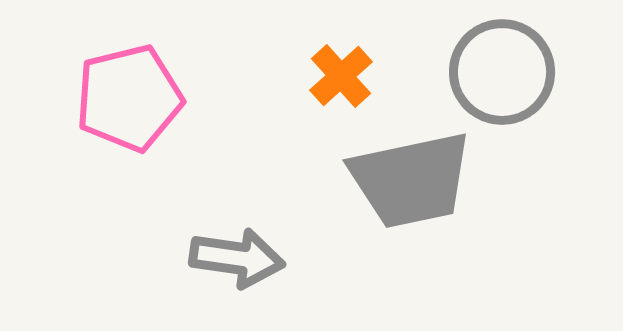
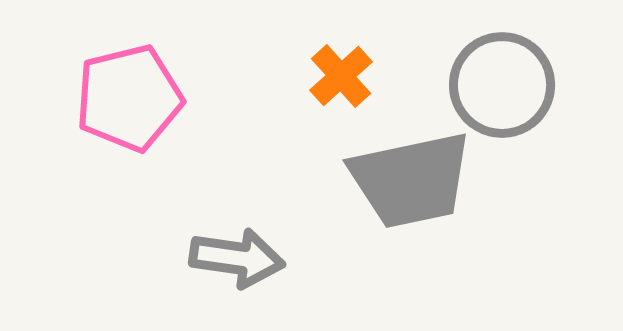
gray circle: moved 13 px down
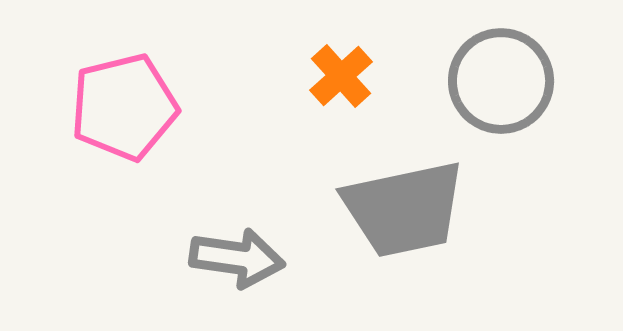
gray circle: moved 1 px left, 4 px up
pink pentagon: moved 5 px left, 9 px down
gray trapezoid: moved 7 px left, 29 px down
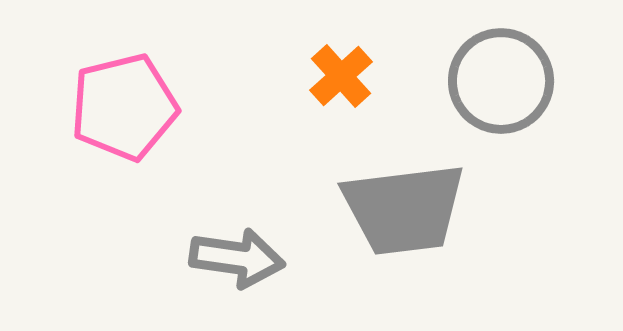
gray trapezoid: rotated 5 degrees clockwise
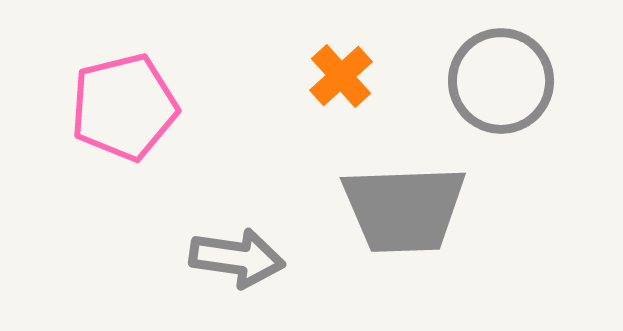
gray trapezoid: rotated 5 degrees clockwise
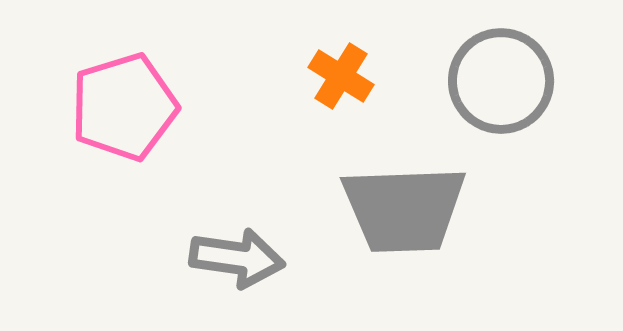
orange cross: rotated 16 degrees counterclockwise
pink pentagon: rotated 3 degrees counterclockwise
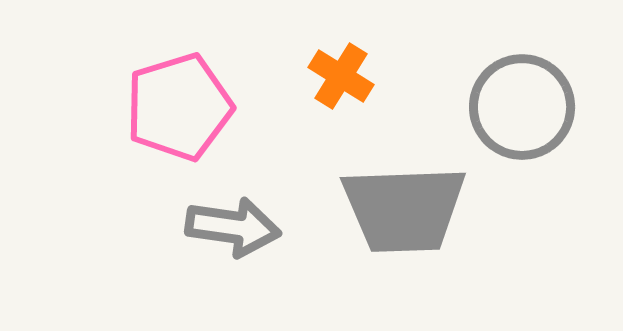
gray circle: moved 21 px right, 26 px down
pink pentagon: moved 55 px right
gray arrow: moved 4 px left, 31 px up
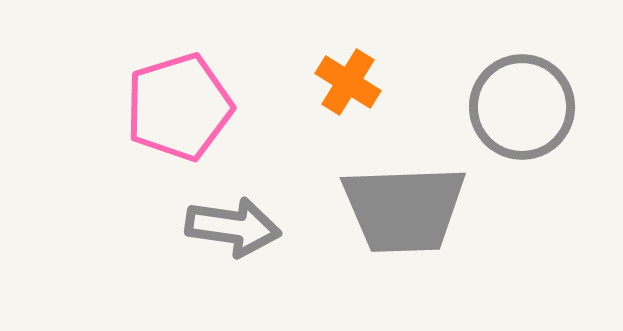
orange cross: moved 7 px right, 6 px down
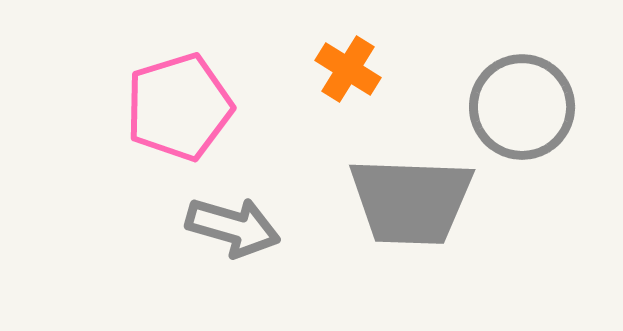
orange cross: moved 13 px up
gray trapezoid: moved 7 px right, 8 px up; rotated 4 degrees clockwise
gray arrow: rotated 8 degrees clockwise
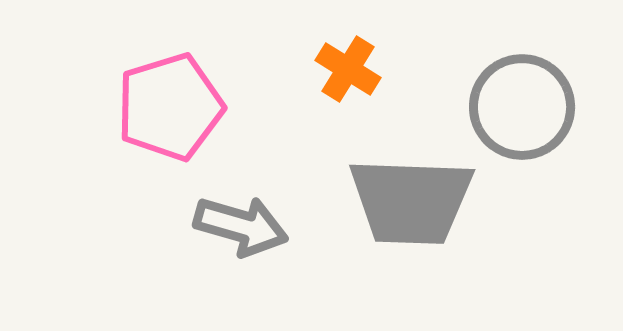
pink pentagon: moved 9 px left
gray arrow: moved 8 px right, 1 px up
